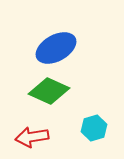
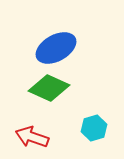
green diamond: moved 3 px up
red arrow: rotated 28 degrees clockwise
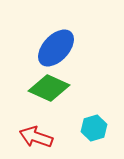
blue ellipse: rotated 18 degrees counterclockwise
red arrow: moved 4 px right
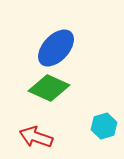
cyan hexagon: moved 10 px right, 2 px up
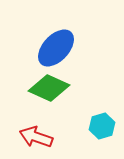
cyan hexagon: moved 2 px left
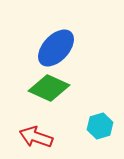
cyan hexagon: moved 2 px left
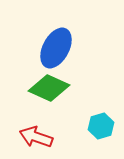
blue ellipse: rotated 15 degrees counterclockwise
cyan hexagon: moved 1 px right
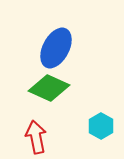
cyan hexagon: rotated 15 degrees counterclockwise
red arrow: rotated 60 degrees clockwise
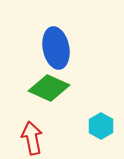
blue ellipse: rotated 39 degrees counterclockwise
red arrow: moved 4 px left, 1 px down
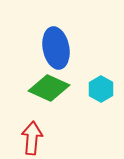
cyan hexagon: moved 37 px up
red arrow: rotated 16 degrees clockwise
